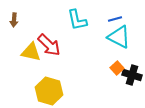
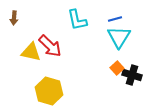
brown arrow: moved 2 px up
cyan triangle: rotated 35 degrees clockwise
red arrow: moved 1 px right, 1 px down
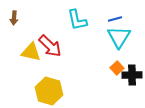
black cross: rotated 18 degrees counterclockwise
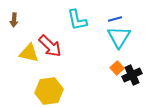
brown arrow: moved 2 px down
yellow triangle: moved 2 px left, 1 px down
black cross: rotated 24 degrees counterclockwise
yellow hexagon: rotated 24 degrees counterclockwise
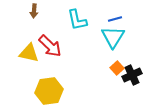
brown arrow: moved 20 px right, 9 px up
cyan triangle: moved 6 px left
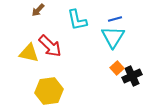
brown arrow: moved 4 px right, 1 px up; rotated 40 degrees clockwise
black cross: moved 1 px down
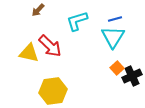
cyan L-shape: moved 1 px down; rotated 85 degrees clockwise
yellow hexagon: moved 4 px right
